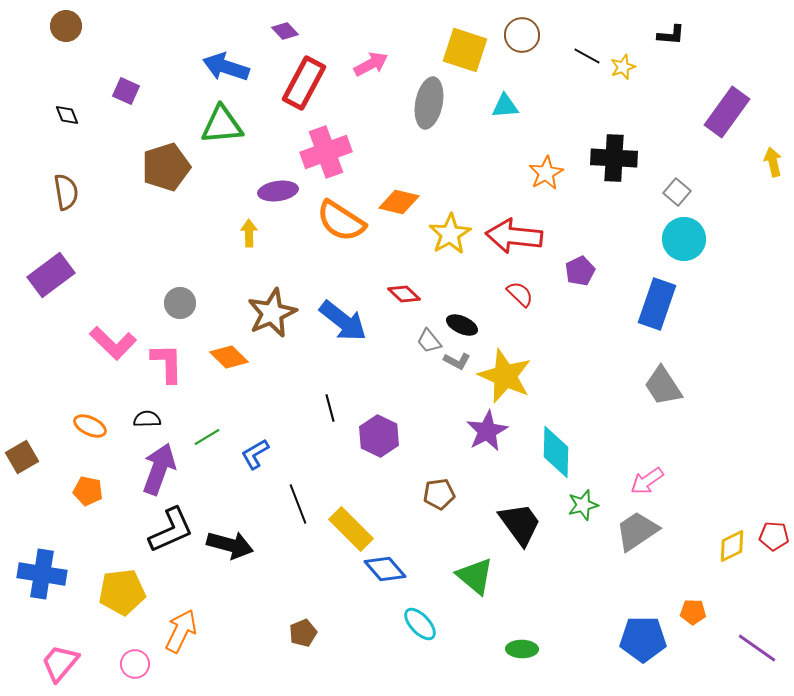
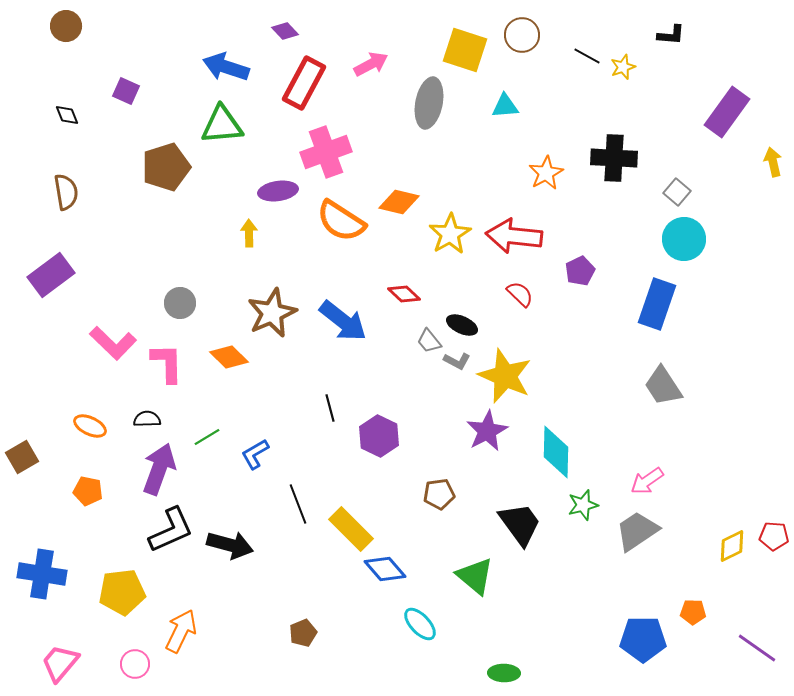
green ellipse at (522, 649): moved 18 px left, 24 px down
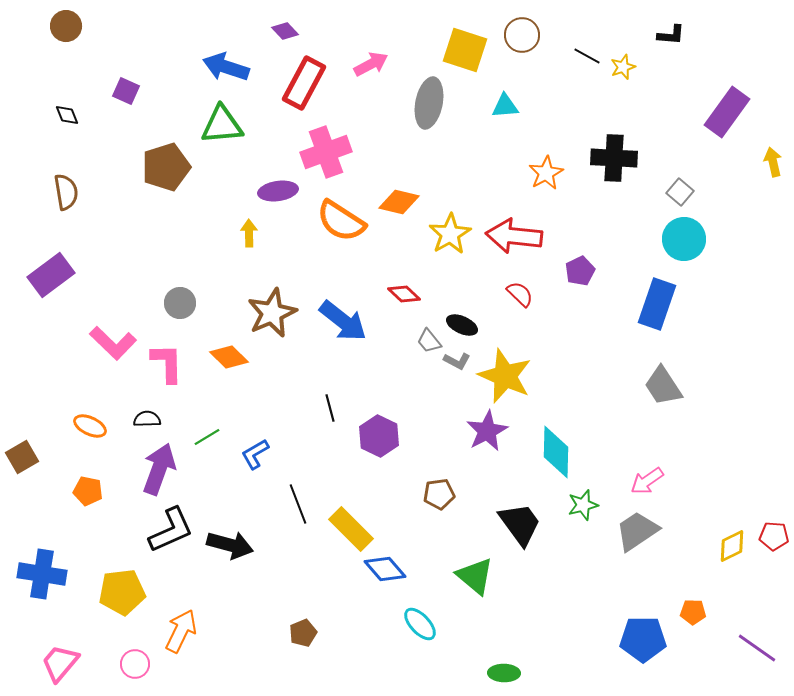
gray square at (677, 192): moved 3 px right
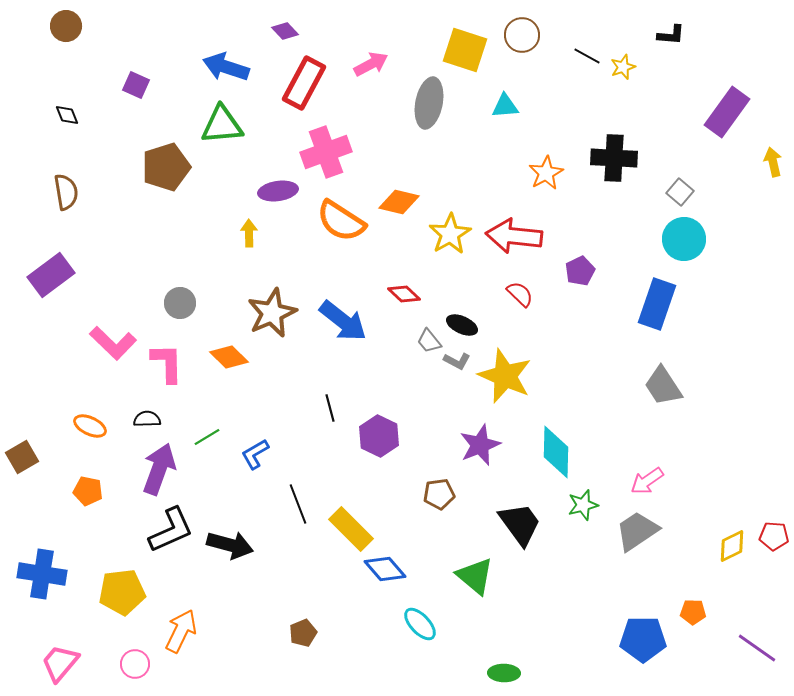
purple square at (126, 91): moved 10 px right, 6 px up
purple star at (487, 431): moved 7 px left, 14 px down; rotated 6 degrees clockwise
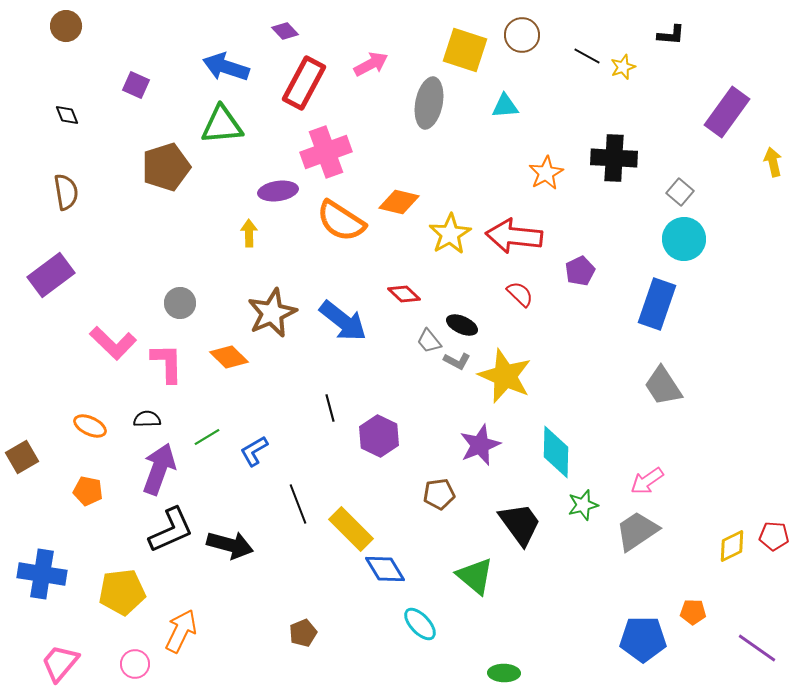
blue L-shape at (255, 454): moved 1 px left, 3 px up
blue diamond at (385, 569): rotated 9 degrees clockwise
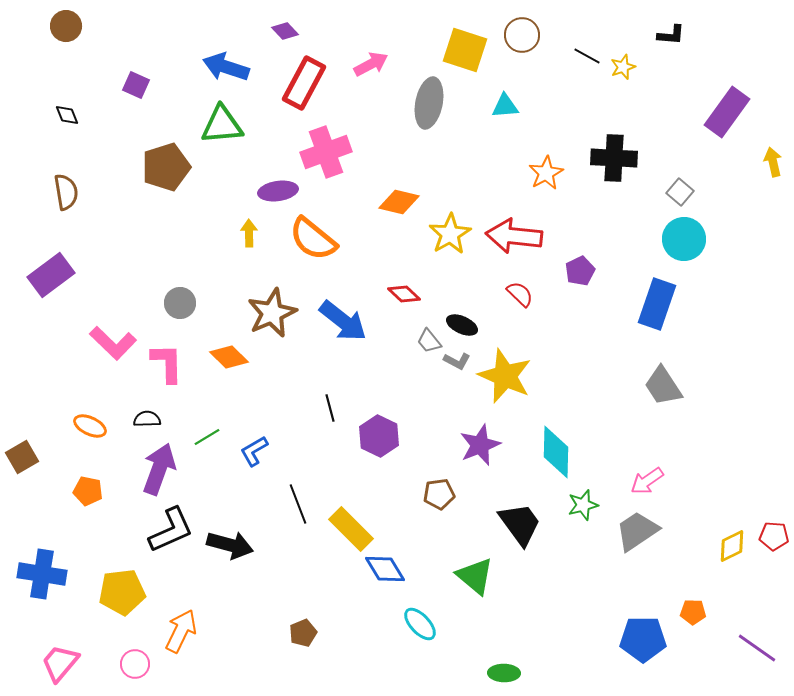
orange semicircle at (341, 221): moved 28 px left, 18 px down; rotated 6 degrees clockwise
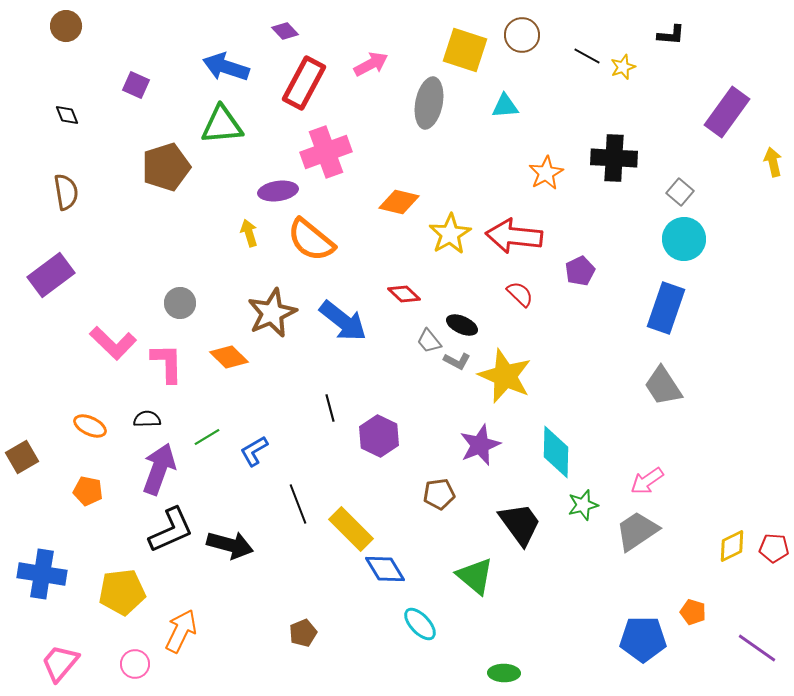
yellow arrow at (249, 233): rotated 16 degrees counterclockwise
orange semicircle at (313, 239): moved 2 px left, 1 px down
blue rectangle at (657, 304): moved 9 px right, 4 px down
red pentagon at (774, 536): moved 12 px down
orange pentagon at (693, 612): rotated 15 degrees clockwise
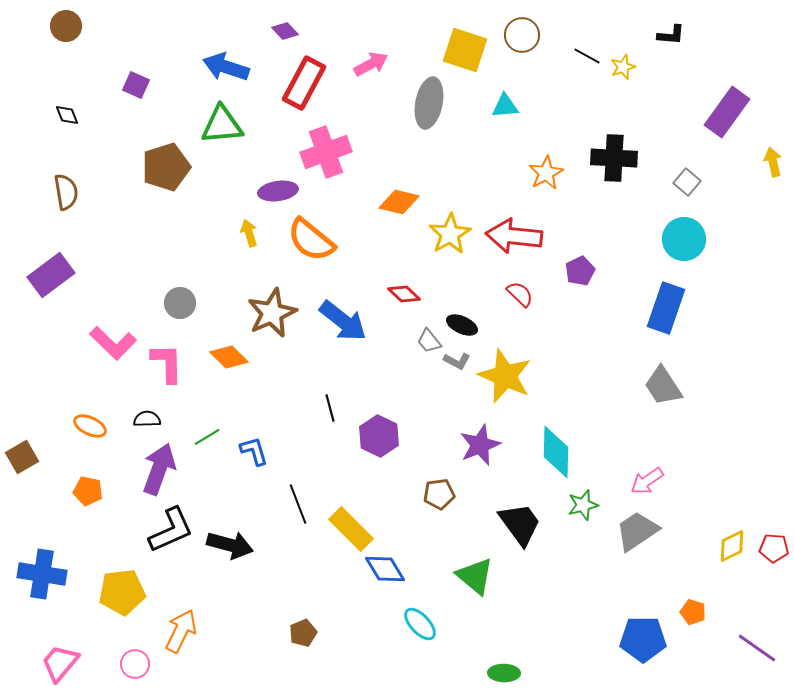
gray square at (680, 192): moved 7 px right, 10 px up
blue L-shape at (254, 451): rotated 104 degrees clockwise
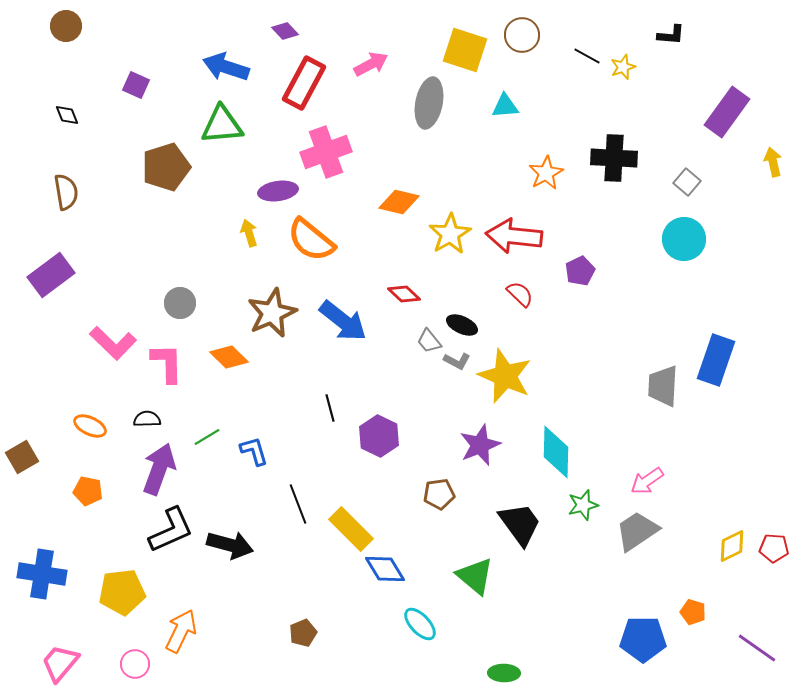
blue rectangle at (666, 308): moved 50 px right, 52 px down
gray trapezoid at (663, 386): rotated 36 degrees clockwise
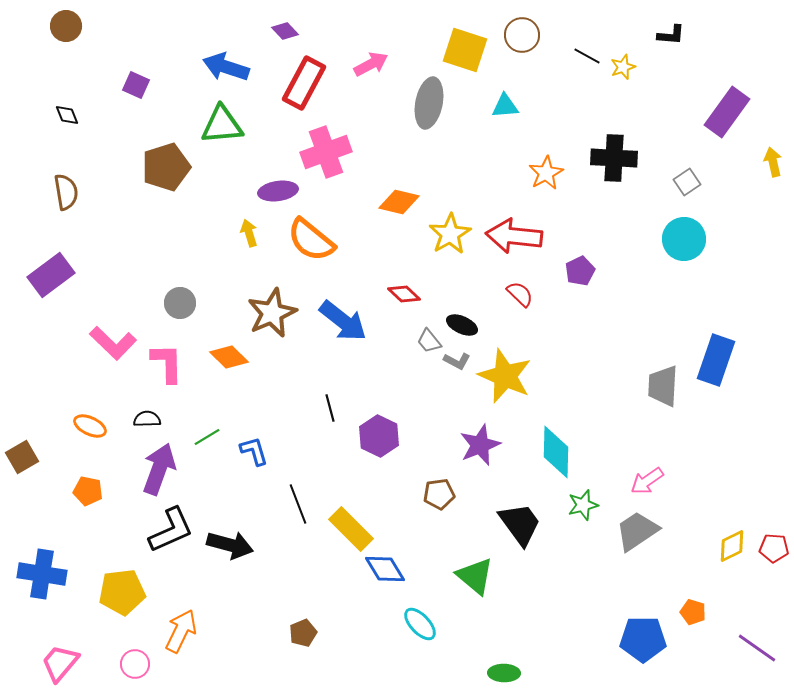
gray square at (687, 182): rotated 16 degrees clockwise
